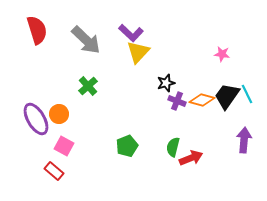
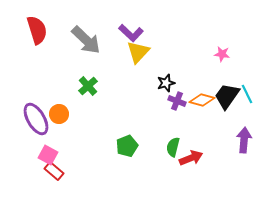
pink square: moved 16 px left, 9 px down
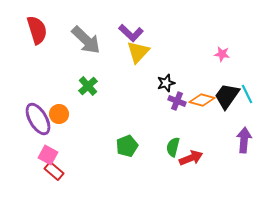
purple ellipse: moved 2 px right
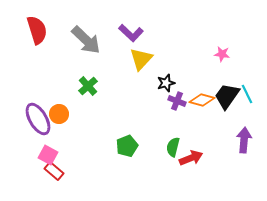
yellow triangle: moved 3 px right, 7 px down
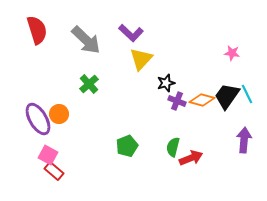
pink star: moved 10 px right, 1 px up
green cross: moved 1 px right, 2 px up
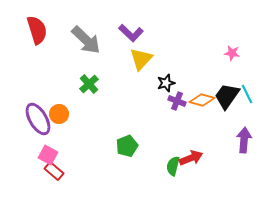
green semicircle: moved 19 px down
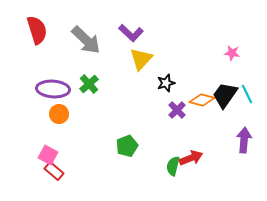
black trapezoid: moved 2 px left, 1 px up
purple cross: moved 9 px down; rotated 24 degrees clockwise
purple ellipse: moved 15 px right, 30 px up; rotated 56 degrees counterclockwise
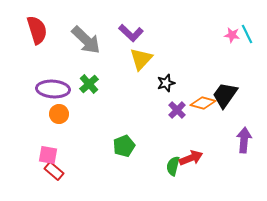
pink star: moved 18 px up
cyan line: moved 60 px up
orange diamond: moved 1 px right, 3 px down
green pentagon: moved 3 px left
pink square: rotated 18 degrees counterclockwise
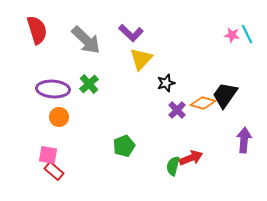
orange circle: moved 3 px down
